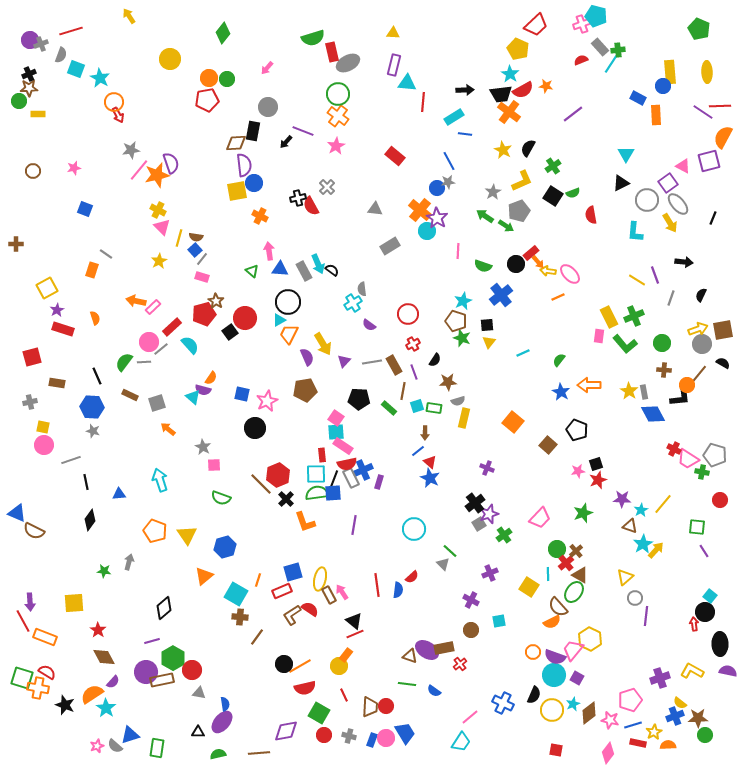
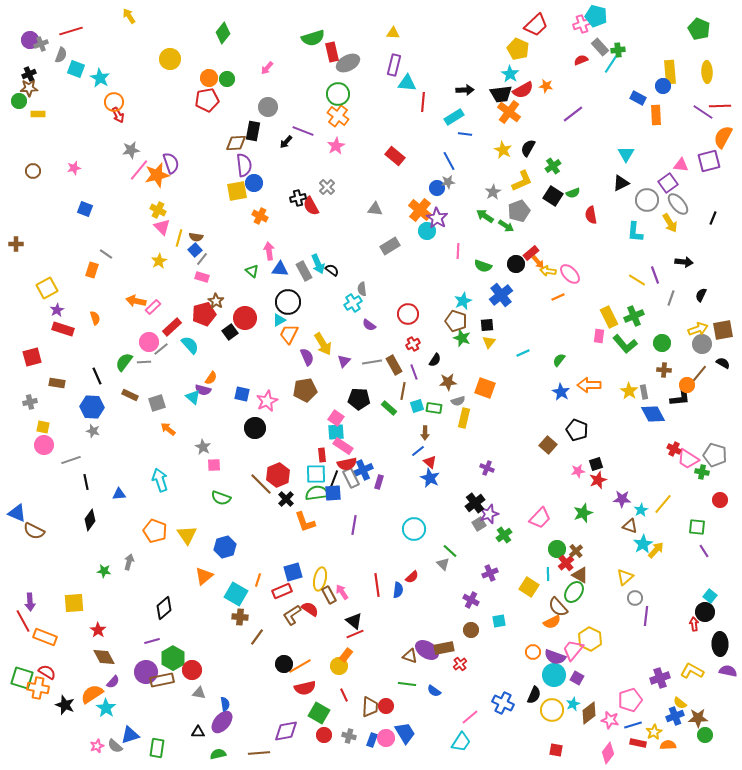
pink triangle at (683, 166): moved 2 px left, 1 px up; rotated 21 degrees counterclockwise
orange square at (513, 422): moved 28 px left, 34 px up; rotated 20 degrees counterclockwise
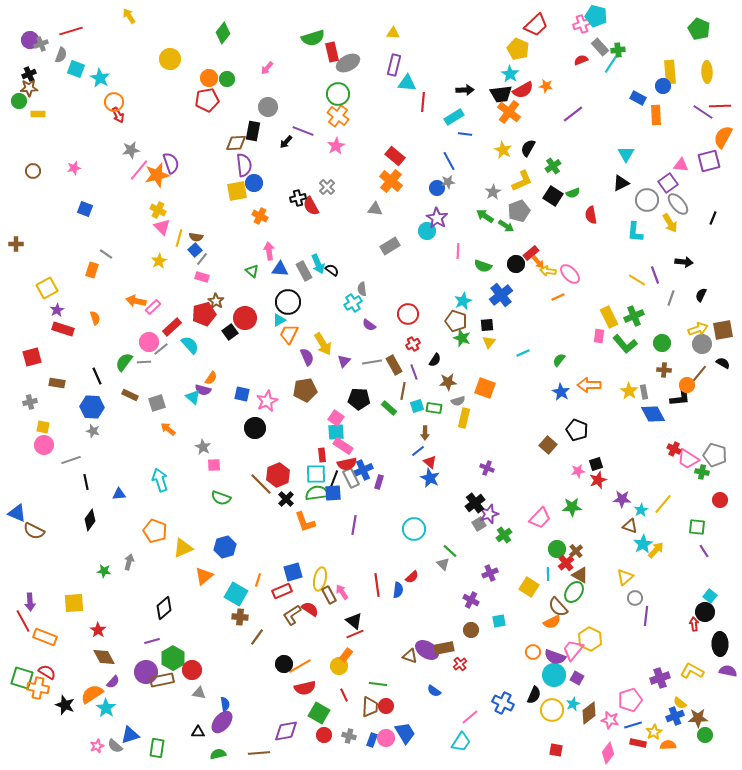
orange cross at (420, 210): moved 29 px left, 29 px up
green star at (583, 513): moved 11 px left, 6 px up; rotated 18 degrees clockwise
yellow triangle at (187, 535): moved 4 px left, 13 px down; rotated 40 degrees clockwise
green line at (407, 684): moved 29 px left
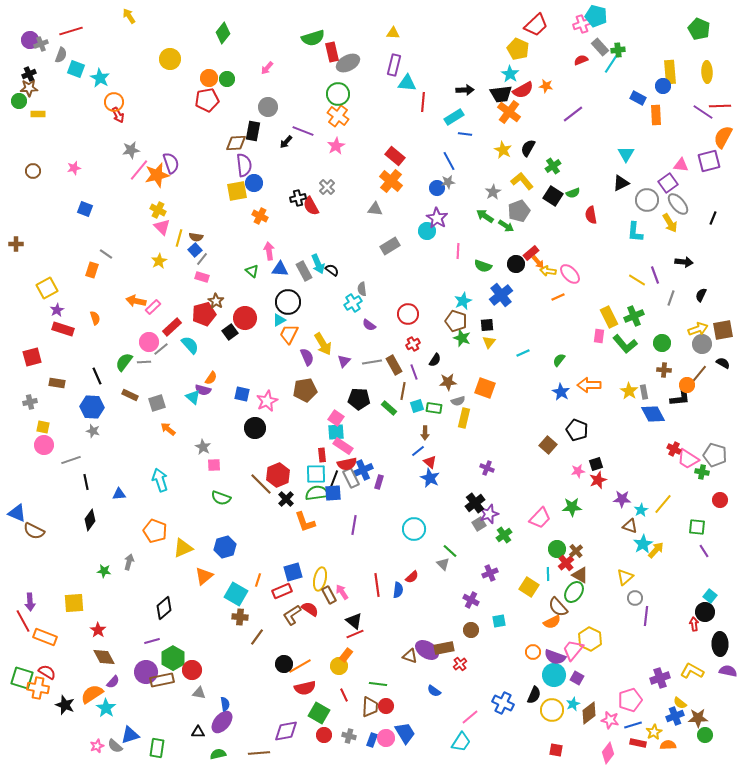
yellow L-shape at (522, 181): rotated 105 degrees counterclockwise
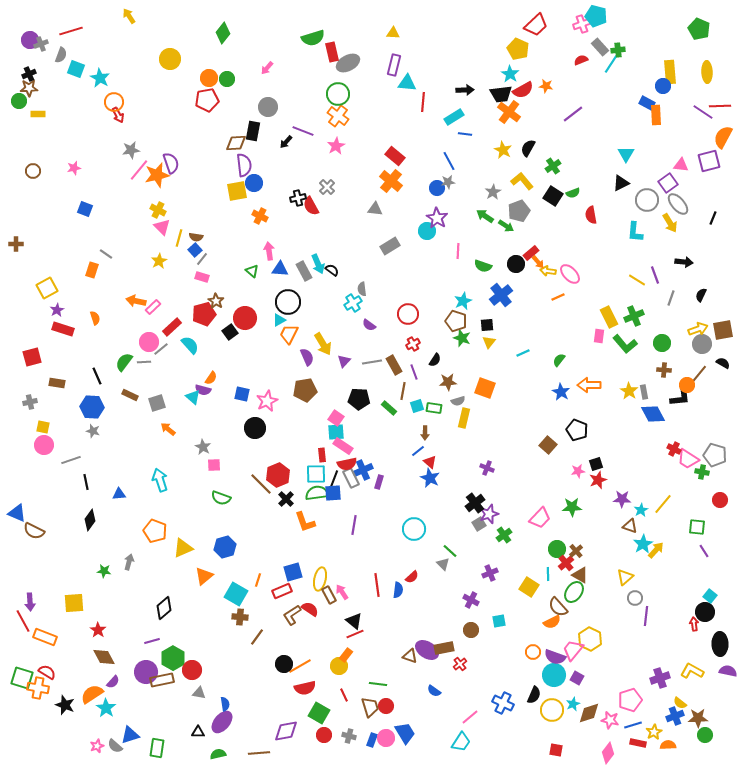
blue rectangle at (638, 98): moved 9 px right, 5 px down
brown trapezoid at (370, 707): rotated 20 degrees counterclockwise
brown diamond at (589, 713): rotated 20 degrees clockwise
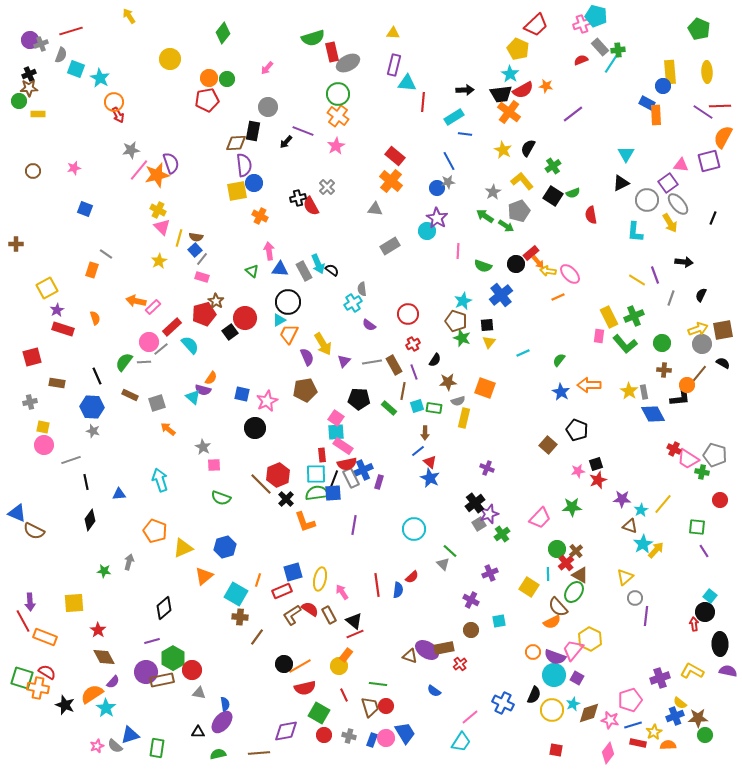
green cross at (504, 535): moved 2 px left, 1 px up
brown rectangle at (329, 595): moved 20 px down
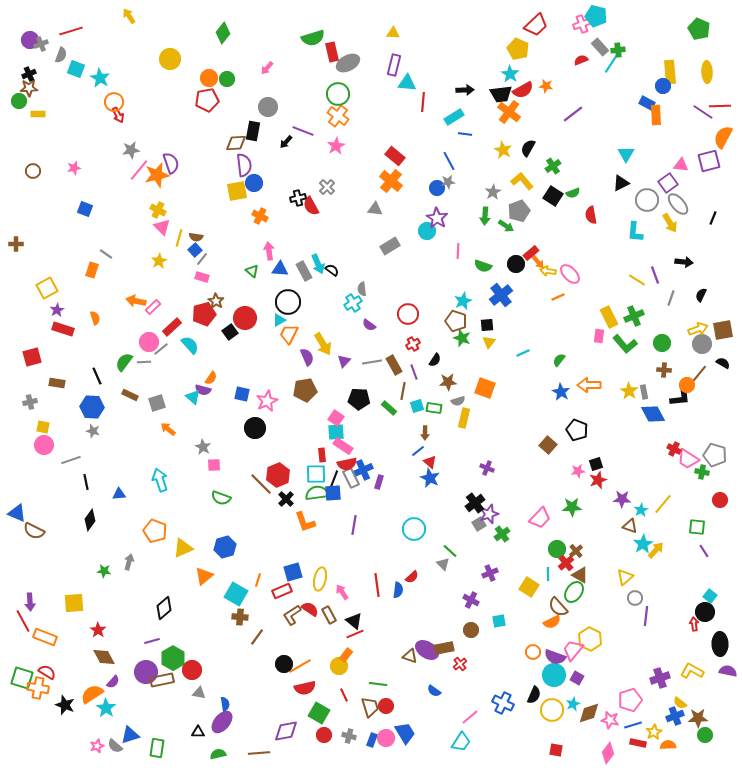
green arrow at (485, 216): rotated 120 degrees counterclockwise
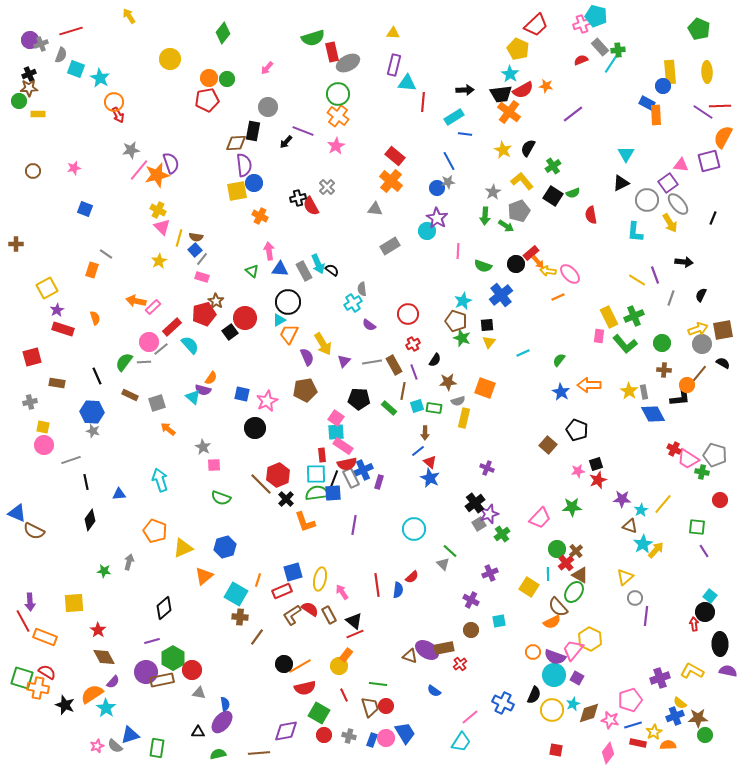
blue hexagon at (92, 407): moved 5 px down
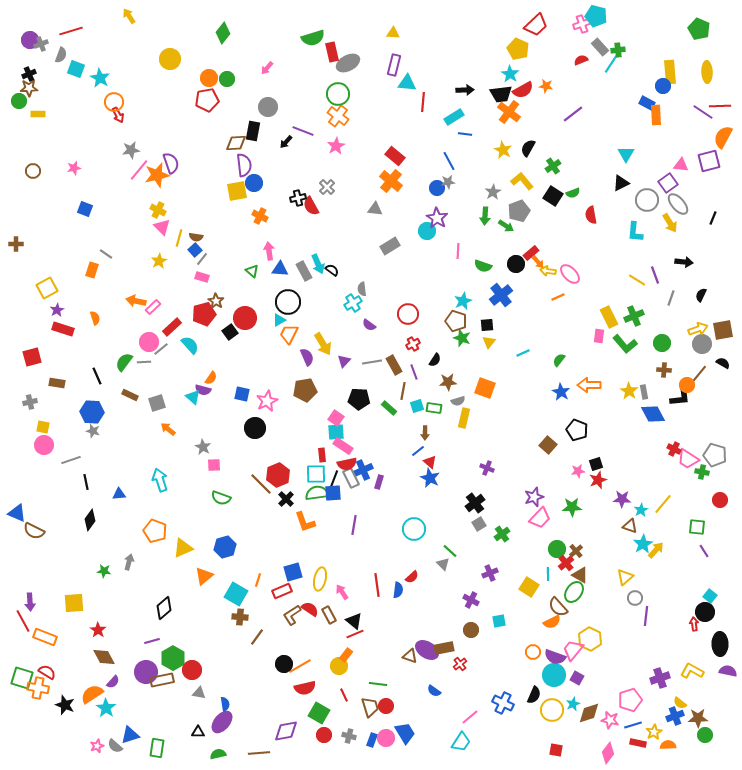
purple star at (489, 514): moved 45 px right, 17 px up
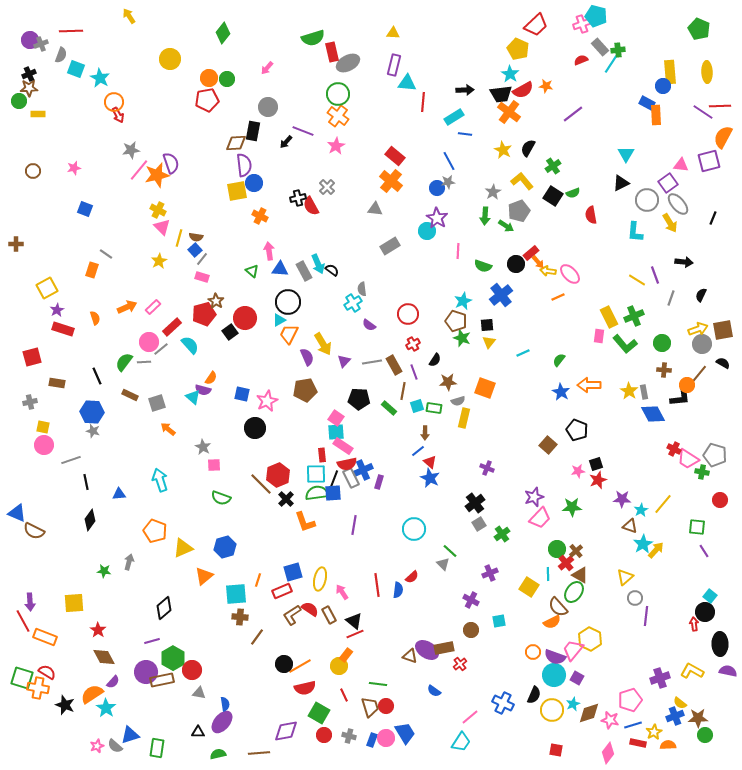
red line at (71, 31): rotated 15 degrees clockwise
orange arrow at (136, 301): moved 9 px left, 6 px down; rotated 144 degrees clockwise
cyan square at (236, 594): rotated 35 degrees counterclockwise
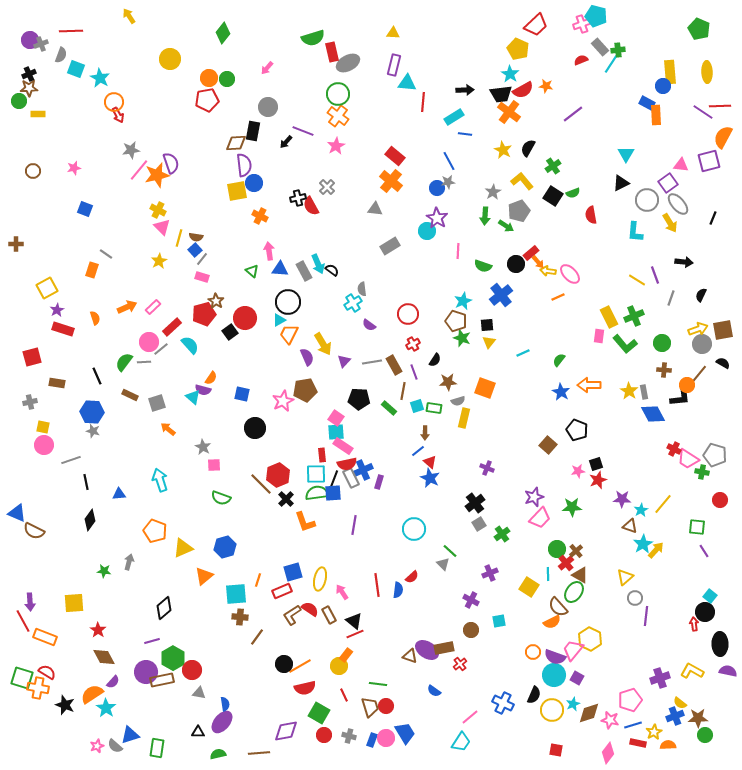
pink star at (267, 401): moved 16 px right
